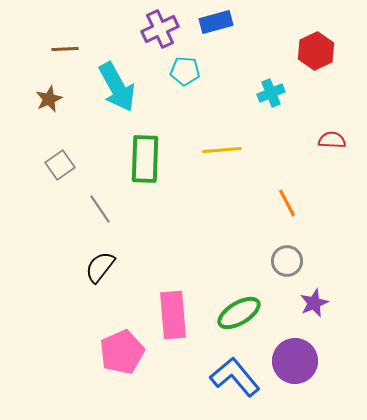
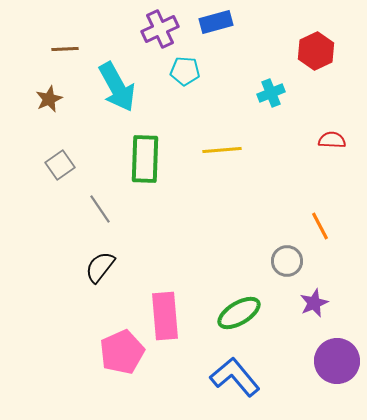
orange line: moved 33 px right, 23 px down
pink rectangle: moved 8 px left, 1 px down
purple circle: moved 42 px right
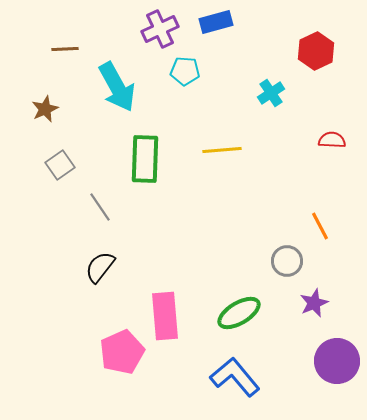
cyan cross: rotated 12 degrees counterclockwise
brown star: moved 4 px left, 10 px down
gray line: moved 2 px up
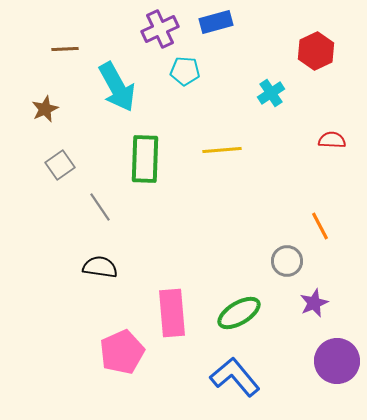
black semicircle: rotated 60 degrees clockwise
pink rectangle: moved 7 px right, 3 px up
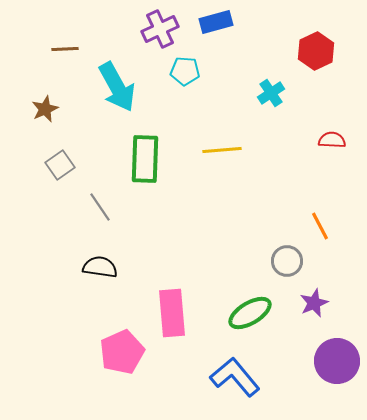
green ellipse: moved 11 px right
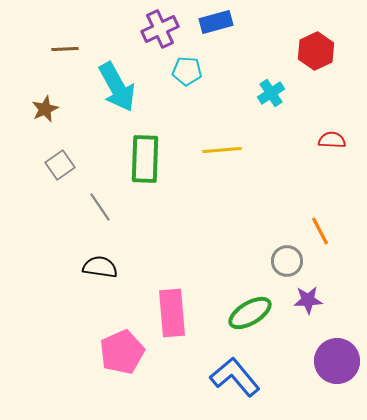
cyan pentagon: moved 2 px right
orange line: moved 5 px down
purple star: moved 6 px left, 3 px up; rotated 20 degrees clockwise
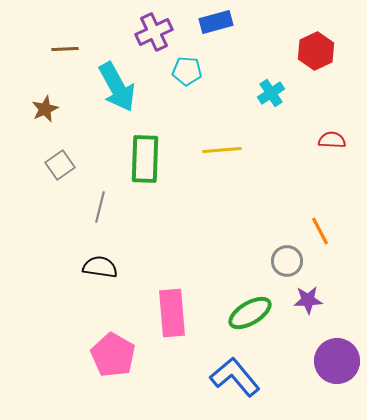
purple cross: moved 6 px left, 3 px down
gray line: rotated 48 degrees clockwise
pink pentagon: moved 9 px left, 3 px down; rotated 18 degrees counterclockwise
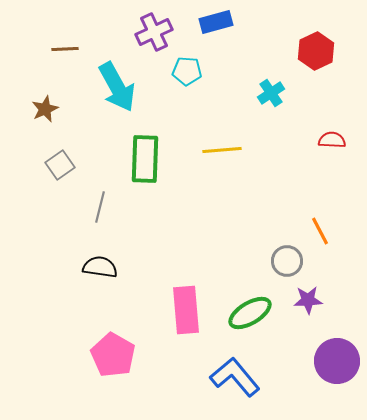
pink rectangle: moved 14 px right, 3 px up
